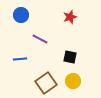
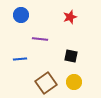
purple line: rotated 21 degrees counterclockwise
black square: moved 1 px right, 1 px up
yellow circle: moved 1 px right, 1 px down
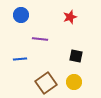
black square: moved 5 px right
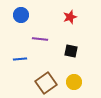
black square: moved 5 px left, 5 px up
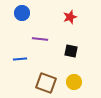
blue circle: moved 1 px right, 2 px up
brown square: rotated 35 degrees counterclockwise
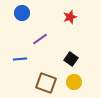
purple line: rotated 42 degrees counterclockwise
black square: moved 8 px down; rotated 24 degrees clockwise
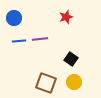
blue circle: moved 8 px left, 5 px down
red star: moved 4 px left
purple line: rotated 28 degrees clockwise
blue line: moved 1 px left, 18 px up
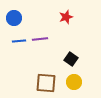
brown square: rotated 15 degrees counterclockwise
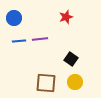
yellow circle: moved 1 px right
